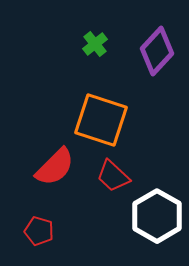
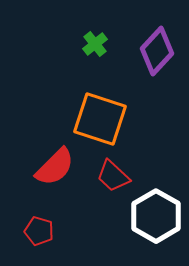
orange square: moved 1 px left, 1 px up
white hexagon: moved 1 px left
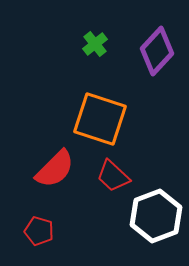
red semicircle: moved 2 px down
white hexagon: rotated 9 degrees clockwise
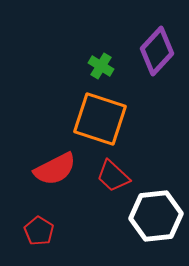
green cross: moved 6 px right, 22 px down; rotated 20 degrees counterclockwise
red semicircle: rotated 18 degrees clockwise
white hexagon: rotated 15 degrees clockwise
red pentagon: rotated 16 degrees clockwise
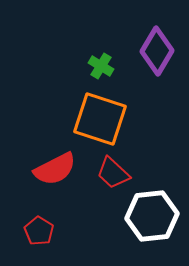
purple diamond: rotated 12 degrees counterclockwise
red trapezoid: moved 3 px up
white hexagon: moved 4 px left
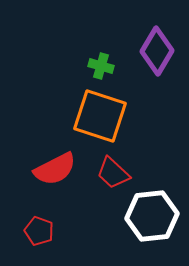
green cross: rotated 15 degrees counterclockwise
orange square: moved 3 px up
red pentagon: rotated 12 degrees counterclockwise
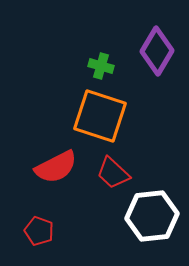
red semicircle: moved 1 px right, 2 px up
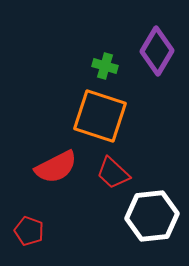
green cross: moved 4 px right
red pentagon: moved 10 px left
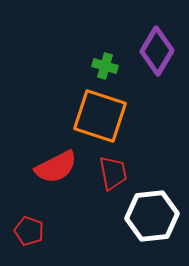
red trapezoid: rotated 144 degrees counterclockwise
